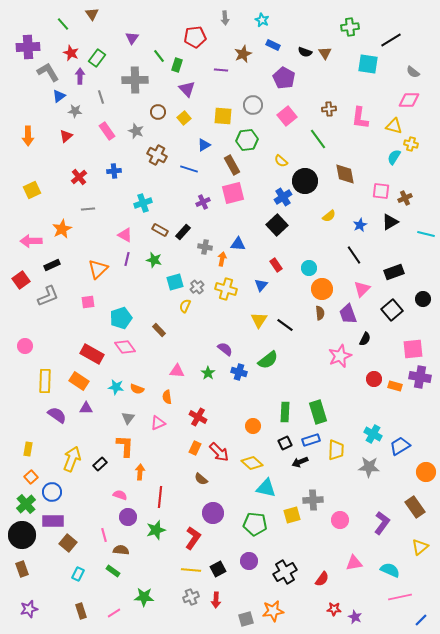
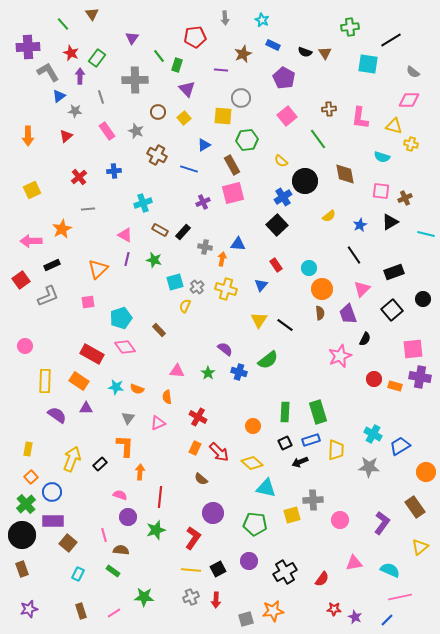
gray circle at (253, 105): moved 12 px left, 7 px up
cyan semicircle at (394, 157): moved 12 px left; rotated 105 degrees counterclockwise
blue line at (421, 620): moved 34 px left
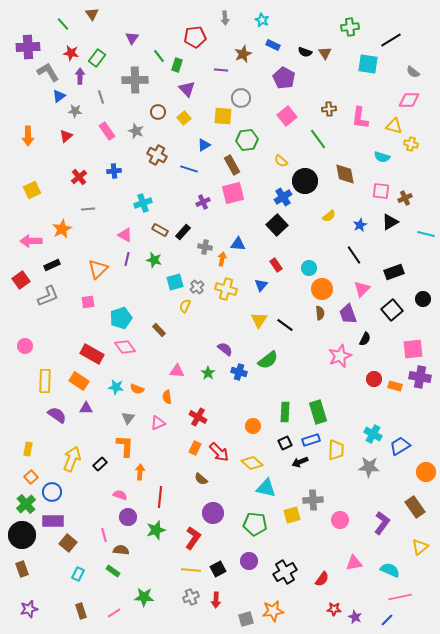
red star at (71, 53): rotated 14 degrees counterclockwise
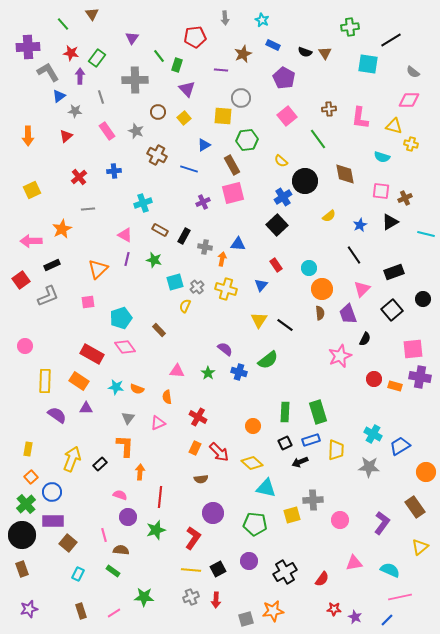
black rectangle at (183, 232): moved 1 px right, 4 px down; rotated 14 degrees counterclockwise
brown semicircle at (201, 479): rotated 48 degrees counterclockwise
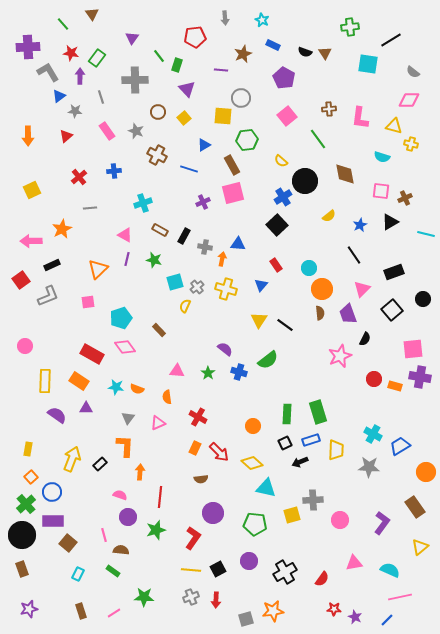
gray line at (88, 209): moved 2 px right, 1 px up
green rectangle at (285, 412): moved 2 px right, 2 px down
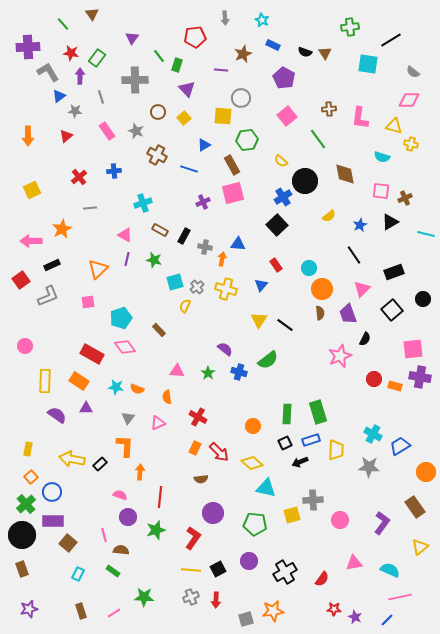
yellow arrow at (72, 459): rotated 100 degrees counterclockwise
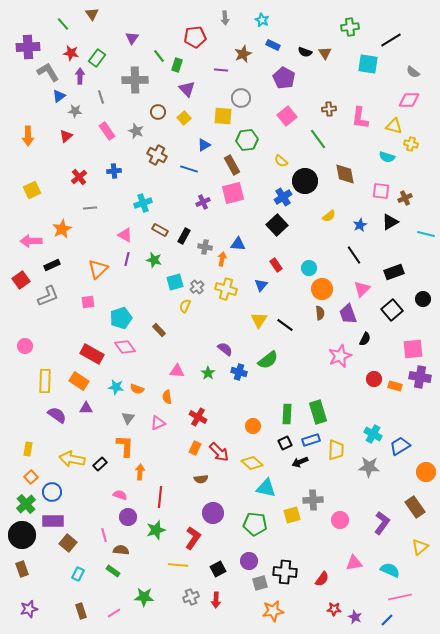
cyan semicircle at (382, 157): moved 5 px right
yellow line at (191, 570): moved 13 px left, 5 px up
black cross at (285, 572): rotated 35 degrees clockwise
gray square at (246, 619): moved 14 px right, 36 px up
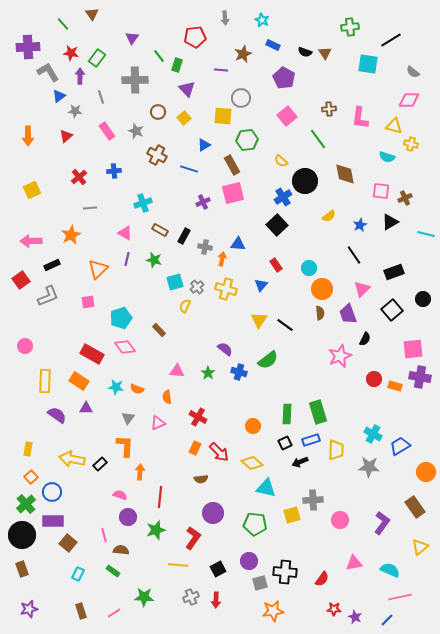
orange star at (62, 229): moved 9 px right, 6 px down
pink triangle at (125, 235): moved 2 px up
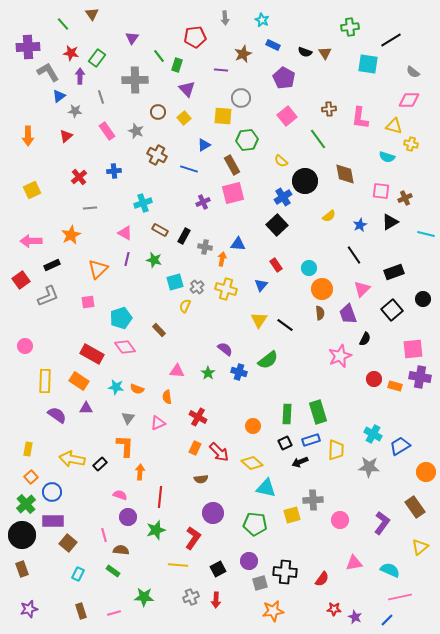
pink line at (114, 613): rotated 16 degrees clockwise
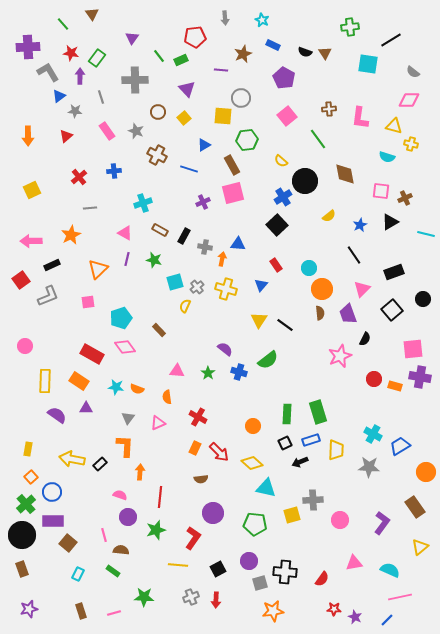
green rectangle at (177, 65): moved 4 px right, 5 px up; rotated 48 degrees clockwise
